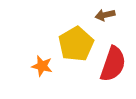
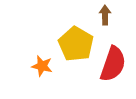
brown arrow: rotated 102 degrees clockwise
yellow pentagon: rotated 12 degrees counterclockwise
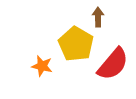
brown arrow: moved 7 px left, 2 px down
red semicircle: rotated 21 degrees clockwise
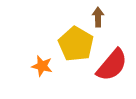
red semicircle: moved 1 px left, 1 px down
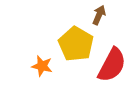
brown arrow: moved 1 px right, 2 px up; rotated 24 degrees clockwise
red semicircle: rotated 12 degrees counterclockwise
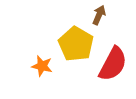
red semicircle: moved 1 px right, 1 px up
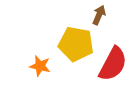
yellow pentagon: rotated 20 degrees counterclockwise
orange star: moved 2 px left
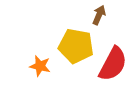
yellow pentagon: moved 2 px down
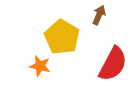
yellow pentagon: moved 14 px left, 9 px up; rotated 20 degrees clockwise
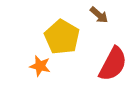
brown arrow: rotated 108 degrees clockwise
